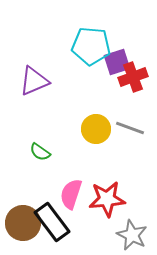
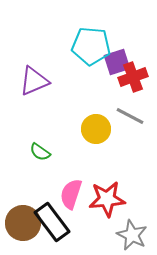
gray line: moved 12 px up; rotated 8 degrees clockwise
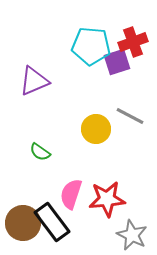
red cross: moved 35 px up
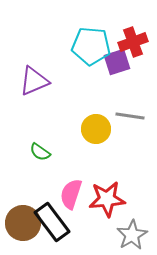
gray line: rotated 20 degrees counterclockwise
gray star: rotated 16 degrees clockwise
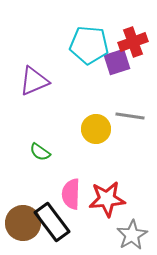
cyan pentagon: moved 2 px left, 1 px up
pink semicircle: rotated 16 degrees counterclockwise
